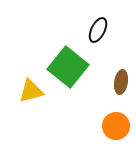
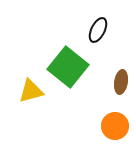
orange circle: moved 1 px left
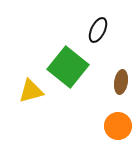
orange circle: moved 3 px right
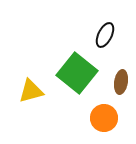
black ellipse: moved 7 px right, 5 px down
green square: moved 9 px right, 6 px down
orange circle: moved 14 px left, 8 px up
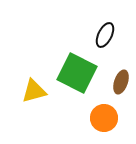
green square: rotated 12 degrees counterclockwise
brown ellipse: rotated 10 degrees clockwise
yellow triangle: moved 3 px right
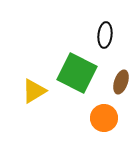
black ellipse: rotated 20 degrees counterclockwise
yellow triangle: rotated 16 degrees counterclockwise
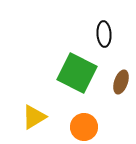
black ellipse: moved 1 px left, 1 px up; rotated 10 degrees counterclockwise
yellow triangle: moved 26 px down
orange circle: moved 20 px left, 9 px down
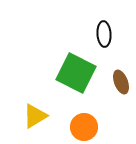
green square: moved 1 px left
brown ellipse: rotated 40 degrees counterclockwise
yellow triangle: moved 1 px right, 1 px up
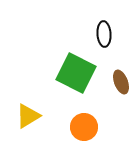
yellow triangle: moved 7 px left
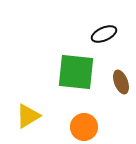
black ellipse: rotated 70 degrees clockwise
green square: moved 1 px up; rotated 21 degrees counterclockwise
